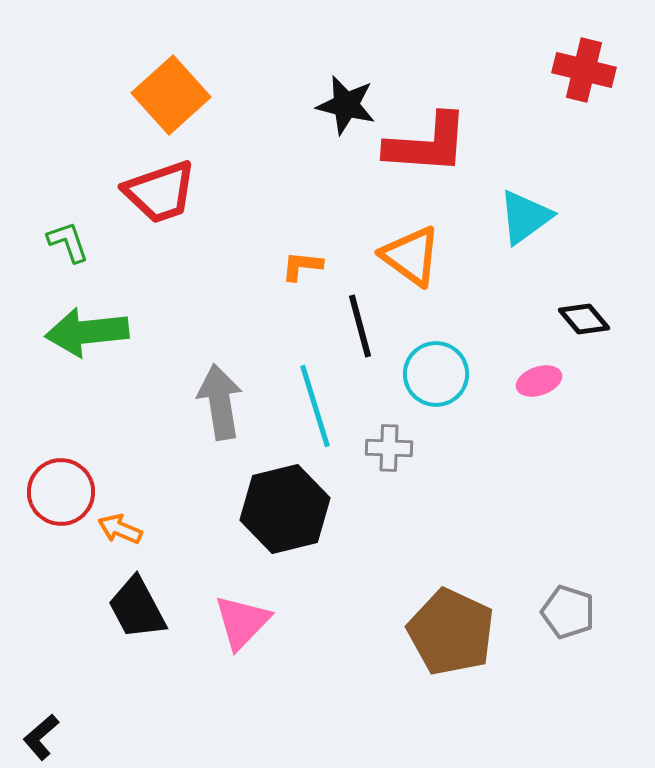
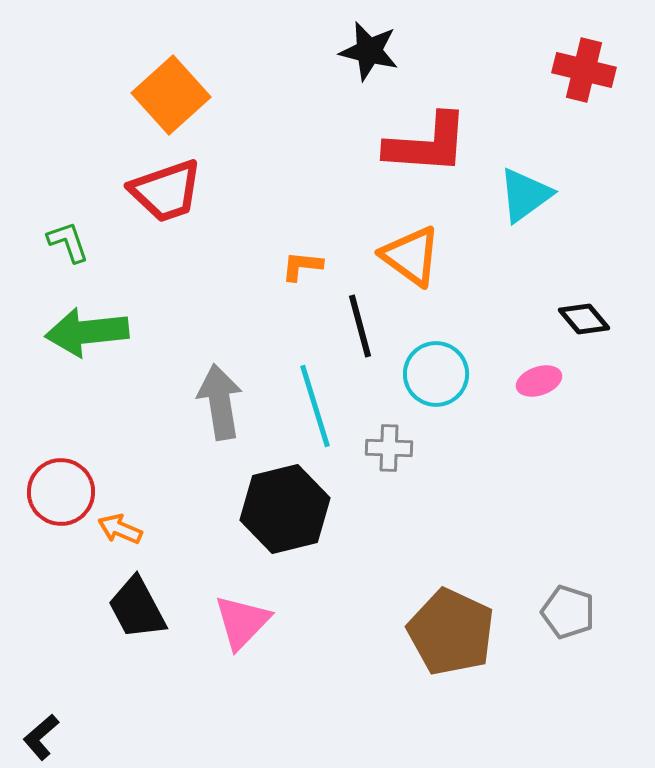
black star: moved 23 px right, 54 px up
red trapezoid: moved 6 px right, 1 px up
cyan triangle: moved 22 px up
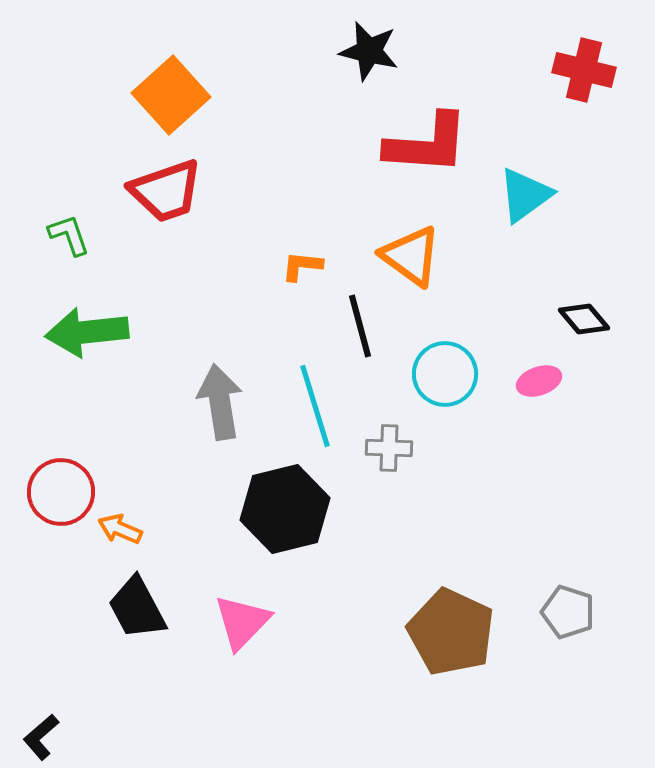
green L-shape: moved 1 px right, 7 px up
cyan circle: moved 9 px right
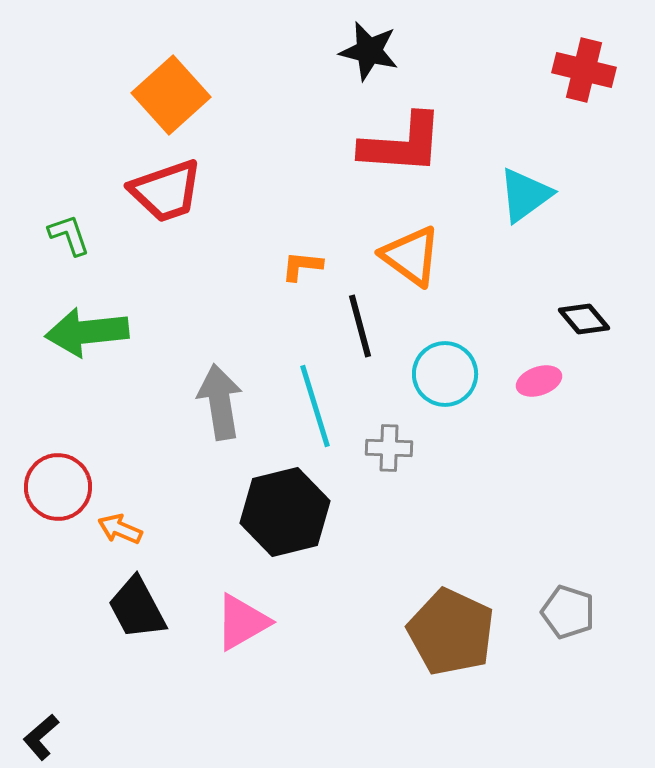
red L-shape: moved 25 px left
red circle: moved 3 px left, 5 px up
black hexagon: moved 3 px down
pink triangle: rotated 16 degrees clockwise
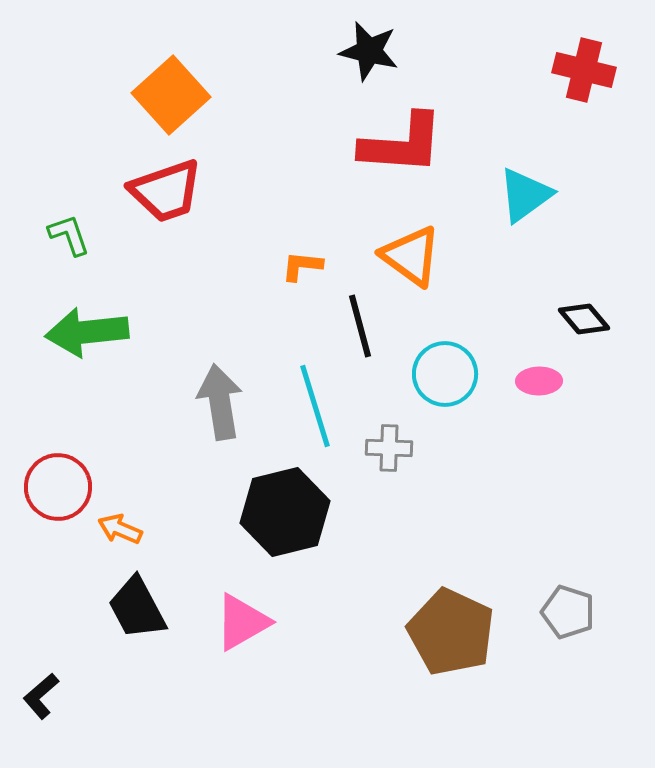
pink ellipse: rotated 18 degrees clockwise
black L-shape: moved 41 px up
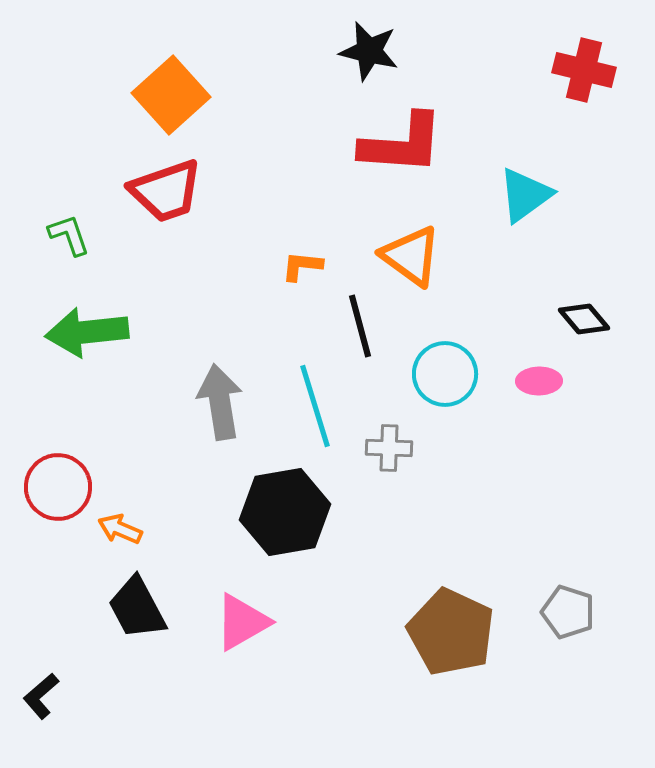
black hexagon: rotated 4 degrees clockwise
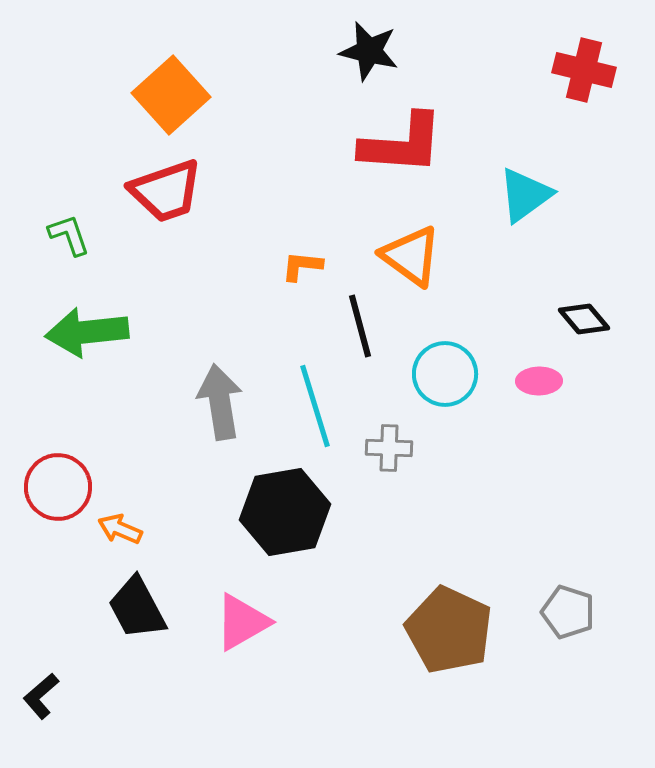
brown pentagon: moved 2 px left, 2 px up
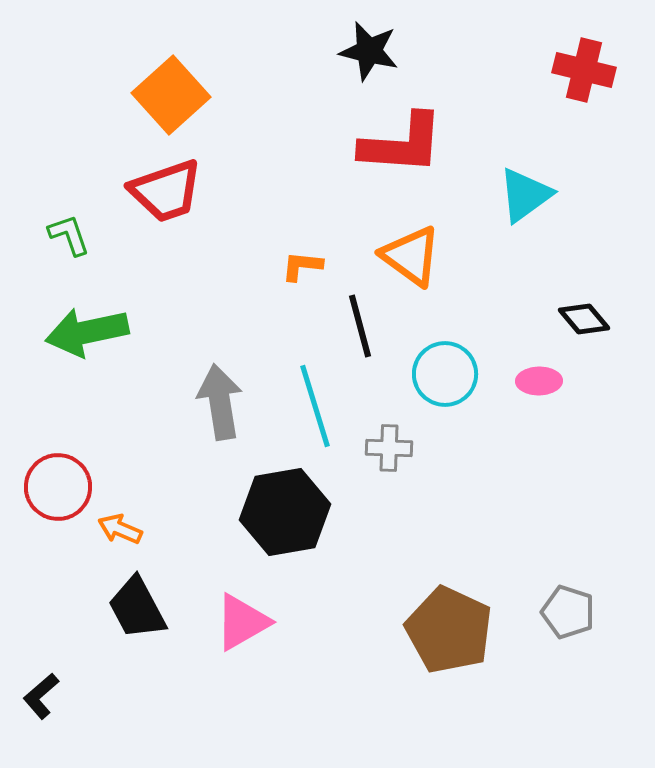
green arrow: rotated 6 degrees counterclockwise
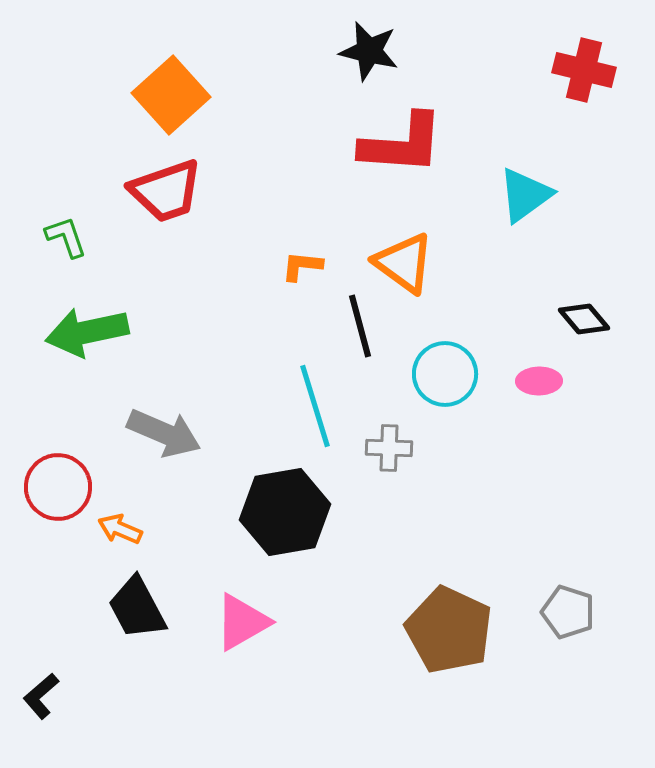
green L-shape: moved 3 px left, 2 px down
orange triangle: moved 7 px left, 7 px down
gray arrow: moved 56 px left, 31 px down; rotated 122 degrees clockwise
